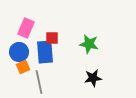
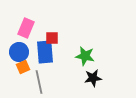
green star: moved 4 px left, 12 px down
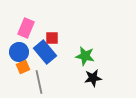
blue rectangle: rotated 35 degrees counterclockwise
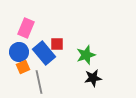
red square: moved 5 px right, 6 px down
blue rectangle: moved 1 px left, 1 px down
green star: moved 1 px right, 1 px up; rotated 30 degrees counterclockwise
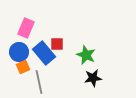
green star: rotated 30 degrees counterclockwise
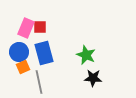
red square: moved 17 px left, 17 px up
blue rectangle: rotated 25 degrees clockwise
black star: rotated 12 degrees clockwise
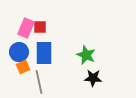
blue rectangle: rotated 15 degrees clockwise
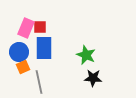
blue rectangle: moved 5 px up
